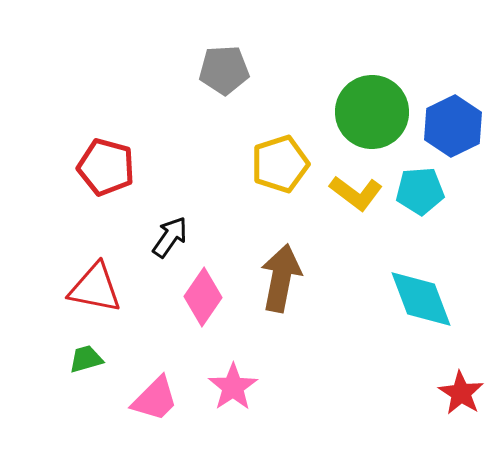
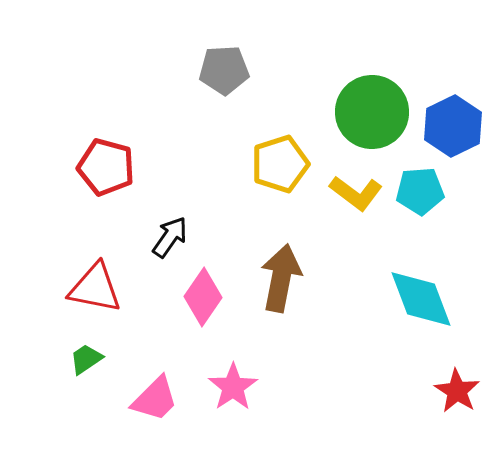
green trapezoid: rotated 18 degrees counterclockwise
red star: moved 4 px left, 2 px up
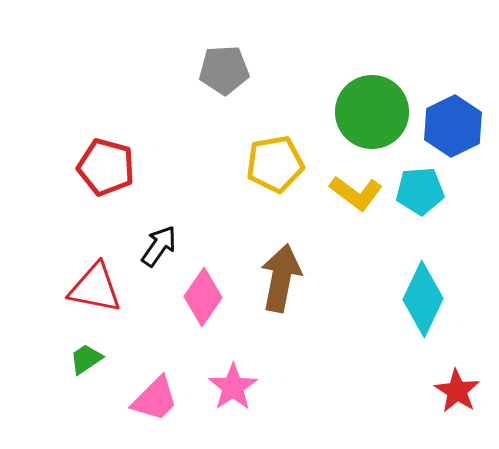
yellow pentagon: moved 5 px left; rotated 8 degrees clockwise
black arrow: moved 11 px left, 9 px down
cyan diamond: moved 2 px right; rotated 46 degrees clockwise
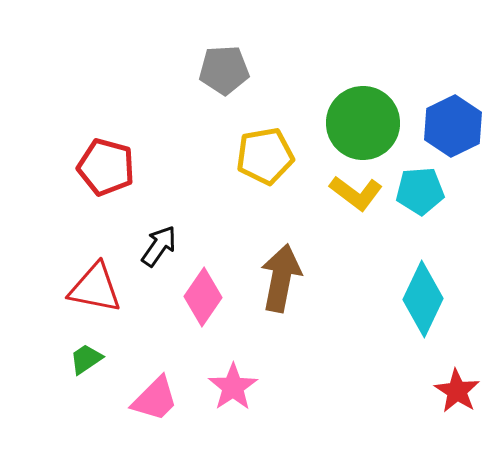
green circle: moved 9 px left, 11 px down
yellow pentagon: moved 10 px left, 8 px up
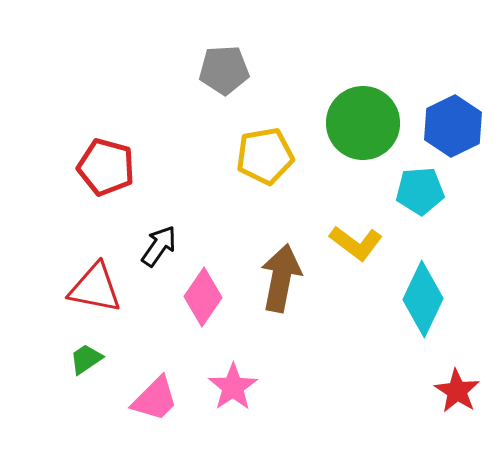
yellow L-shape: moved 50 px down
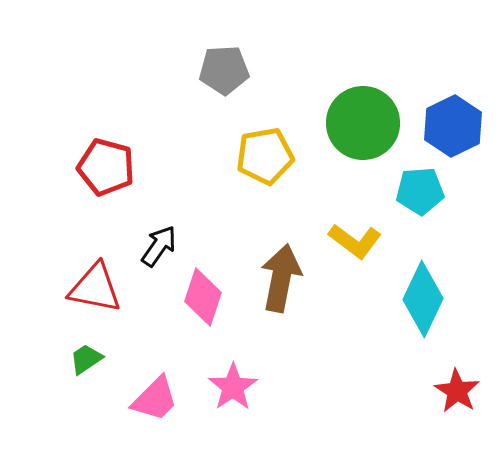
yellow L-shape: moved 1 px left, 2 px up
pink diamond: rotated 16 degrees counterclockwise
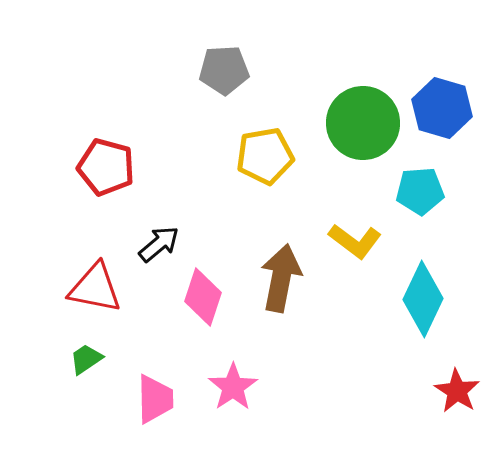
blue hexagon: moved 11 px left, 18 px up; rotated 18 degrees counterclockwise
black arrow: moved 2 px up; rotated 15 degrees clockwise
pink trapezoid: rotated 46 degrees counterclockwise
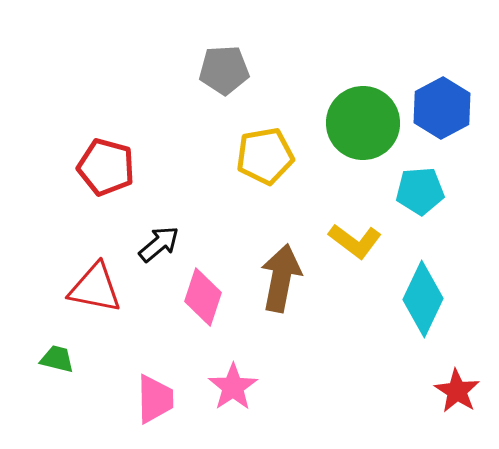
blue hexagon: rotated 16 degrees clockwise
green trapezoid: moved 29 px left; rotated 48 degrees clockwise
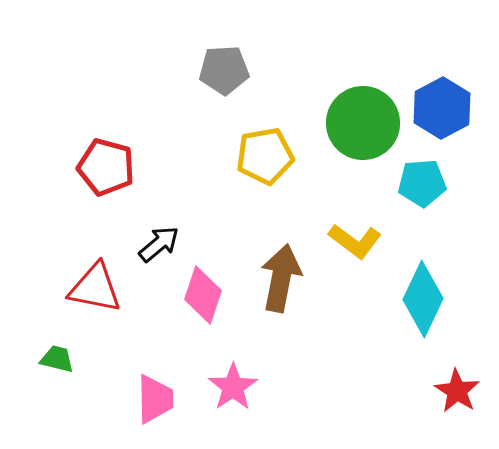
cyan pentagon: moved 2 px right, 8 px up
pink diamond: moved 2 px up
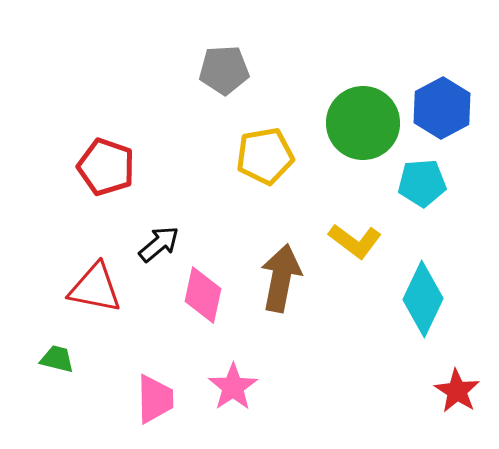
red pentagon: rotated 4 degrees clockwise
pink diamond: rotated 6 degrees counterclockwise
